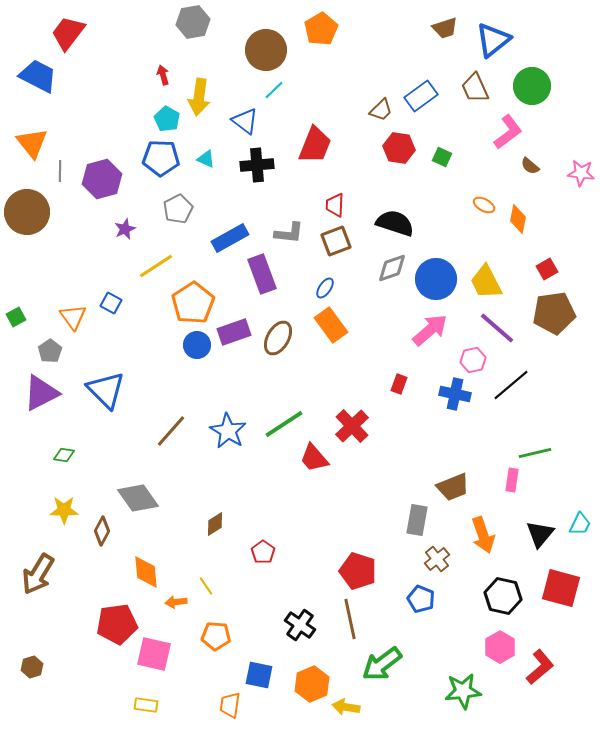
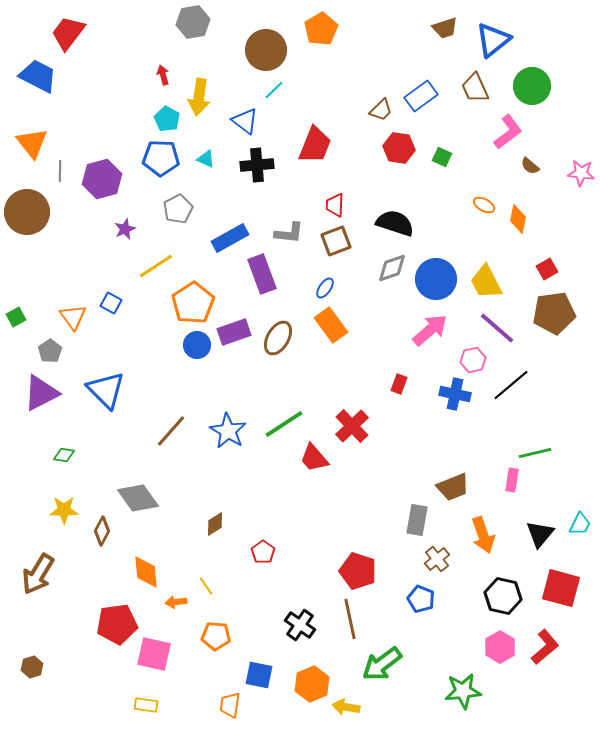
red L-shape at (540, 667): moved 5 px right, 20 px up
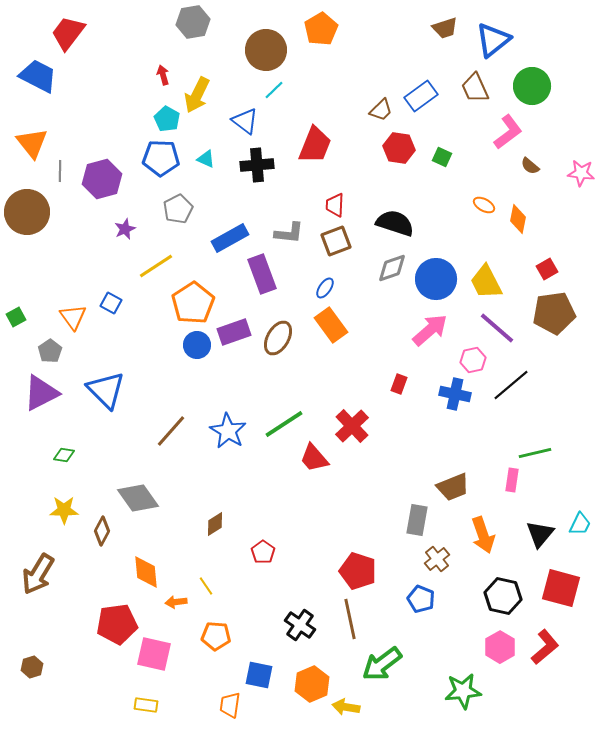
yellow arrow at (199, 97): moved 2 px left, 2 px up; rotated 18 degrees clockwise
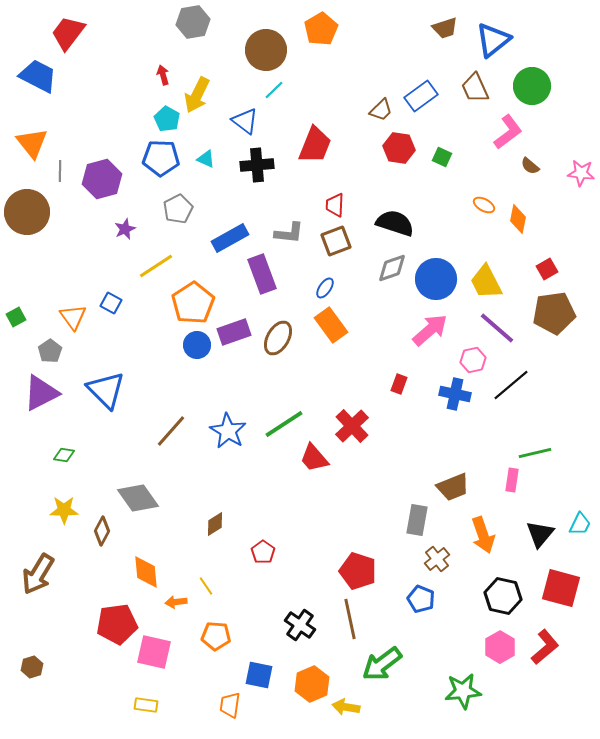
pink square at (154, 654): moved 2 px up
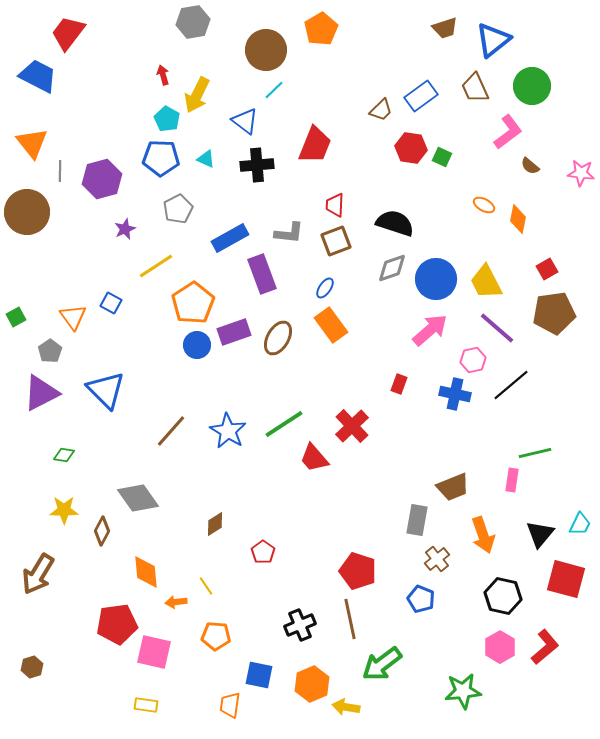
red hexagon at (399, 148): moved 12 px right
red square at (561, 588): moved 5 px right, 9 px up
black cross at (300, 625): rotated 32 degrees clockwise
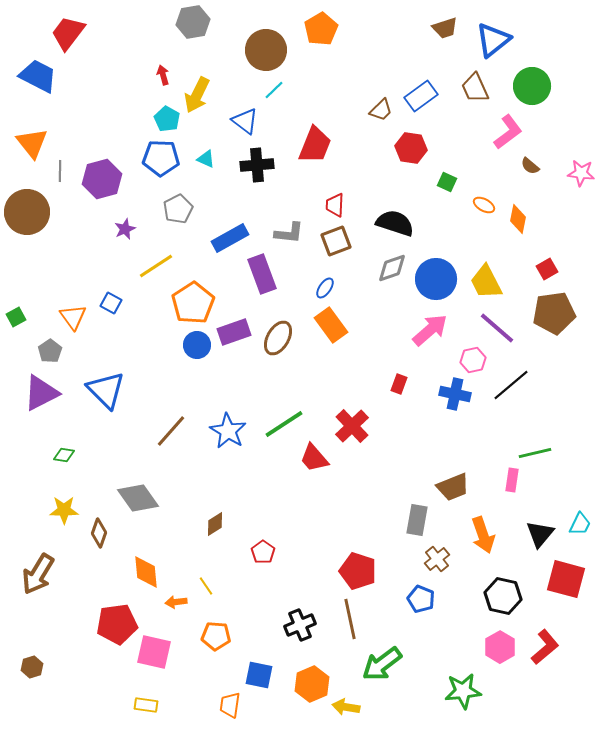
green square at (442, 157): moved 5 px right, 25 px down
brown diamond at (102, 531): moved 3 px left, 2 px down; rotated 8 degrees counterclockwise
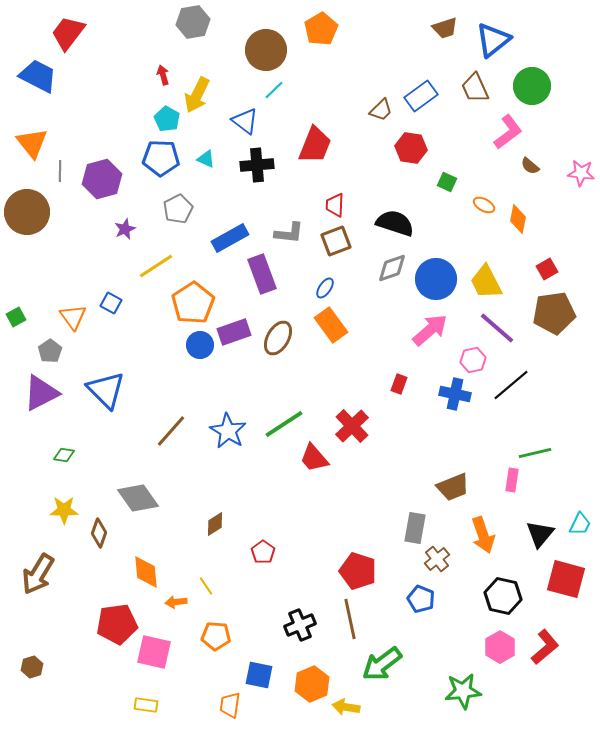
blue circle at (197, 345): moved 3 px right
gray rectangle at (417, 520): moved 2 px left, 8 px down
